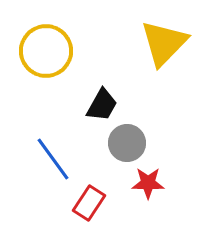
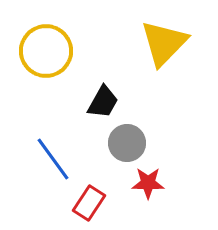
black trapezoid: moved 1 px right, 3 px up
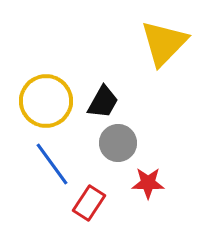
yellow circle: moved 50 px down
gray circle: moved 9 px left
blue line: moved 1 px left, 5 px down
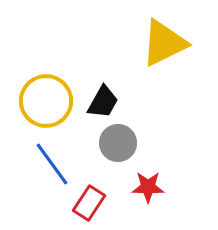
yellow triangle: rotated 20 degrees clockwise
red star: moved 4 px down
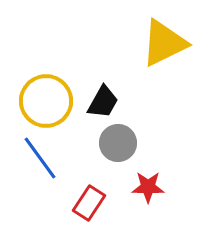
blue line: moved 12 px left, 6 px up
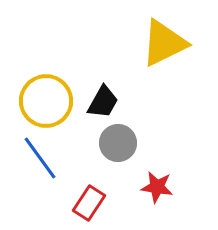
red star: moved 9 px right; rotated 8 degrees clockwise
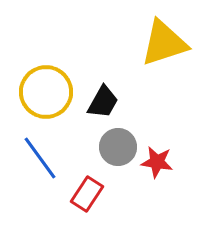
yellow triangle: rotated 8 degrees clockwise
yellow circle: moved 9 px up
gray circle: moved 4 px down
red star: moved 25 px up
red rectangle: moved 2 px left, 9 px up
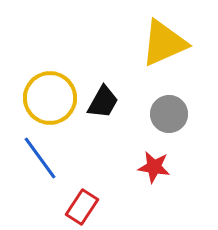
yellow triangle: rotated 6 degrees counterclockwise
yellow circle: moved 4 px right, 6 px down
gray circle: moved 51 px right, 33 px up
red star: moved 3 px left, 5 px down
red rectangle: moved 5 px left, 13 px down
